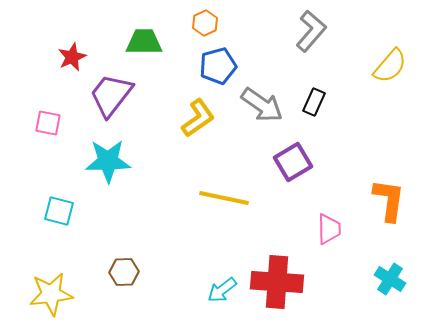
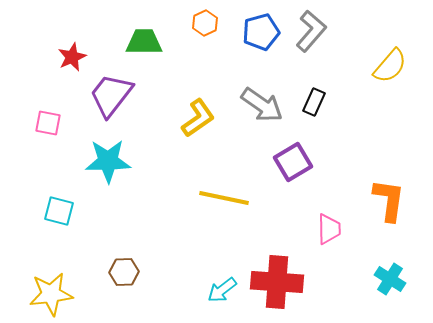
blue pentagon: moved 43 px right, 34 px up
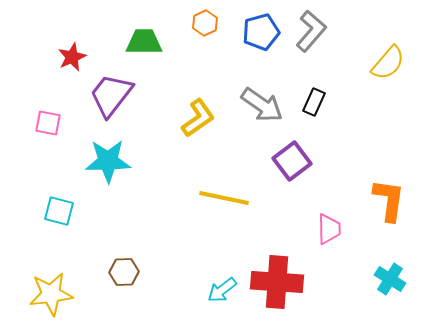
yellow semicircle: moved 2 px left, 3 px up
purple square: moved 1 px left, 1 px up; rotated 6 degrees counterclockwise
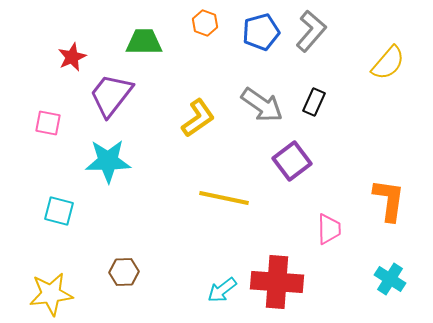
orange hexagon: rotated 15 degrees counterclockwise
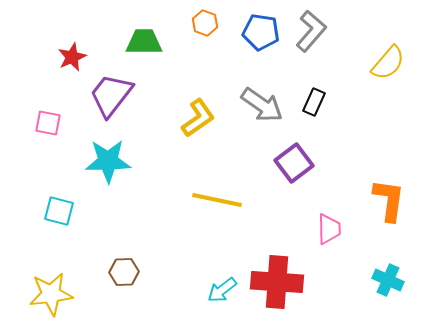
blue pentagon: rotated 24 degrees clockwise
purple square: moved 2 px right, 2 px down
yellow line: moved 7 px left, 2 px down
cyan cross: moved 2 px left, 1 px down; rotated 8 degrees counterclockwise
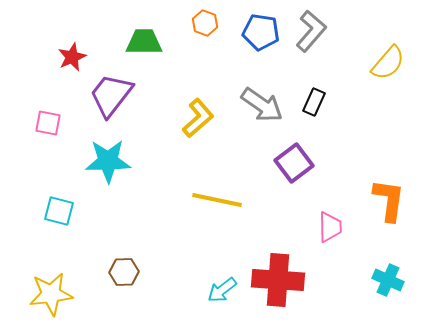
yellow L-shape: rotated 6 degrees counterclockwise
pink trapezoid: moved 1 px right, 2 px up
red cross: moved 1 px right, 2 px up
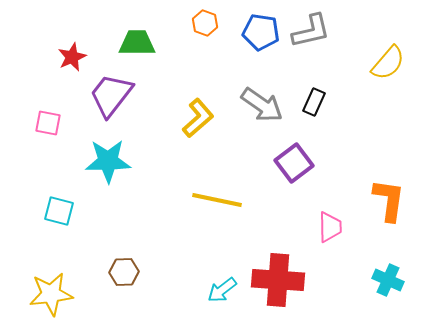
gray L-shape: rotated 36 degrees clockwise
green trapezoid: moved 7 px left, 1 px down
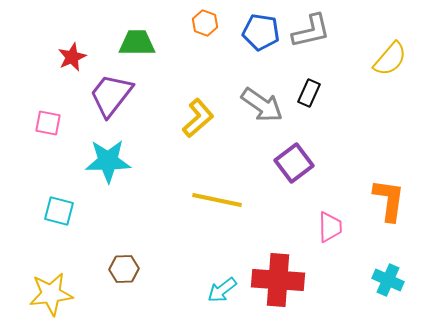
yellow semicircle: moved 2 px right, 4 px up
black rectangle: moved 5 px left, 9 px up
brown hexagon: moved 3 px up
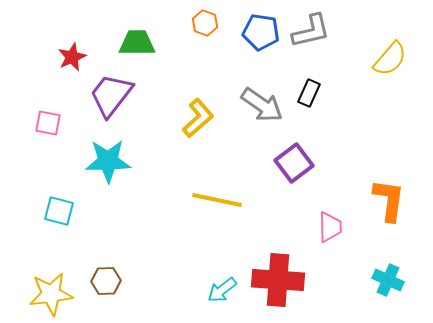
brown hexagon: moved 18 px left, 12 px down
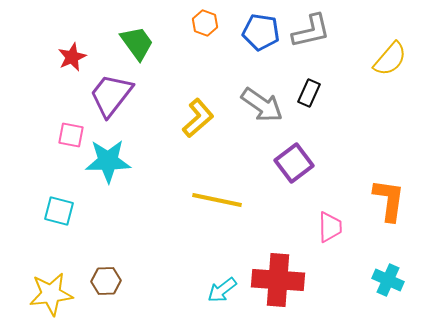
green trapezoid: rotated 54 degrees clockwise
pink square: moved 23 px right, 12 px down
